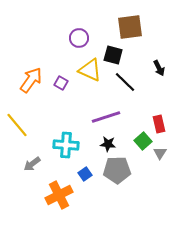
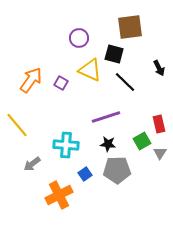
black square: moved 1 px right, 1 px up
green square: moved 1 px left; rotated 12 degrees clockwise
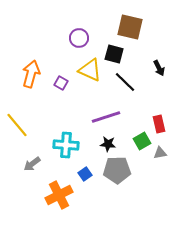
brown square: rotated 20 degrees clockwise
orange arrow: moved 6 px up; rotated 20 degrees counterclockwise
gray triangle: rotated 48 degrees clockwise
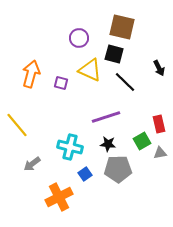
brown square: moved 8 px left
purple square: rotated 16 degrees counterclockwise
cyan cross: moved 4 px right, 2 px down; rotated 10 degrees clockwise
gray pentagon: moved 1 px right, 1 px up
orange cross: moved 2 px down
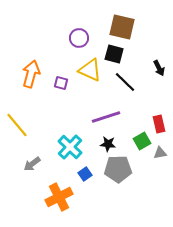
cyan cross: rotated 30 degrees clockwise
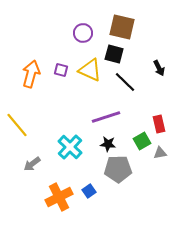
purple circle: moved 4 px right, 5 px up
purple square: moved 13 px up
blue square: moved 4 px right, 17 px down
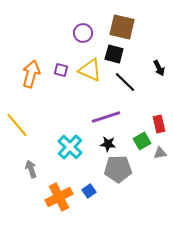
gray arrow: moved 1 px left, 5 px down; rotated 108 degrees clockwise
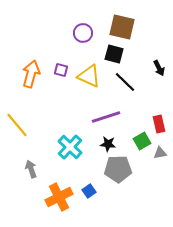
yellow triangle: moved 1 px left, 6 px down
